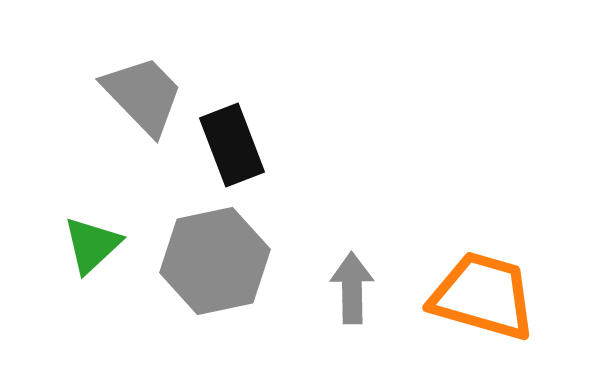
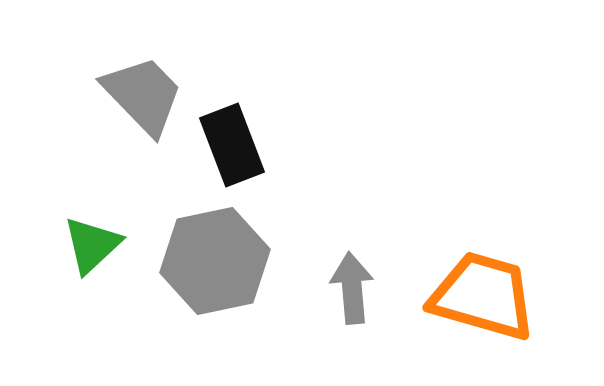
gray arrow: rotated 4 degrees counterclockwise
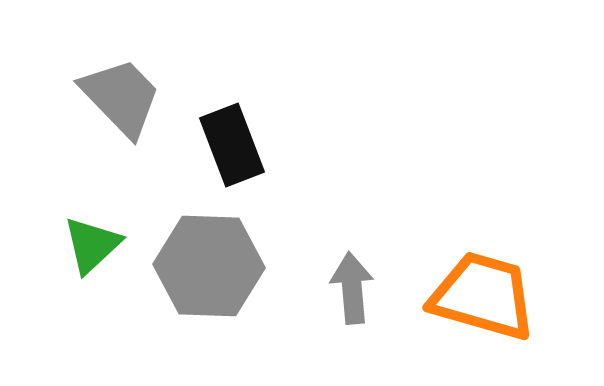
gray trapezoid: moved 22 px left, 2 px down
gray hexagon: moved 6 px left, 5 px down; rotated 14 degrees clockwise
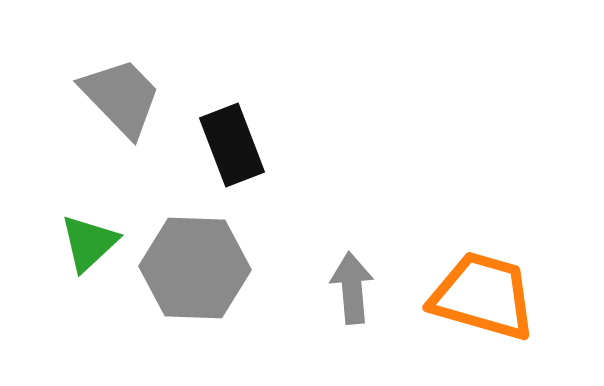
green triangle: moved 3 px left, 2 px up
gray hexagon: moved 14 px left, 2 px down
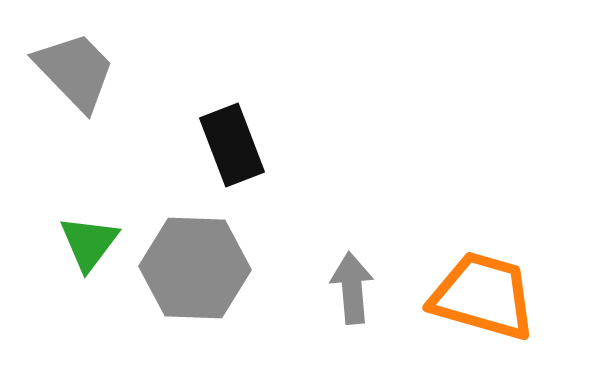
gray trapezoid: moved 46 px left, 26 px up
green triangle: rotated 10 degrees counterclockwise
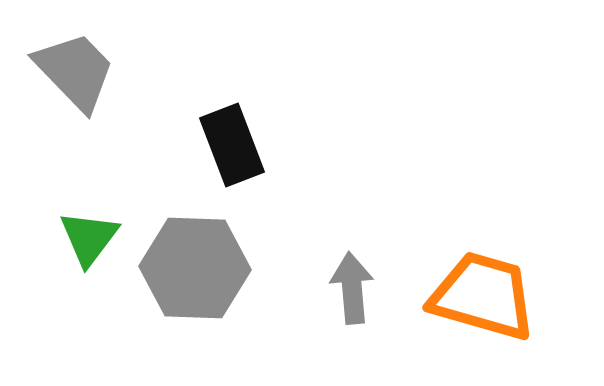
green triangle: moved 5 px up
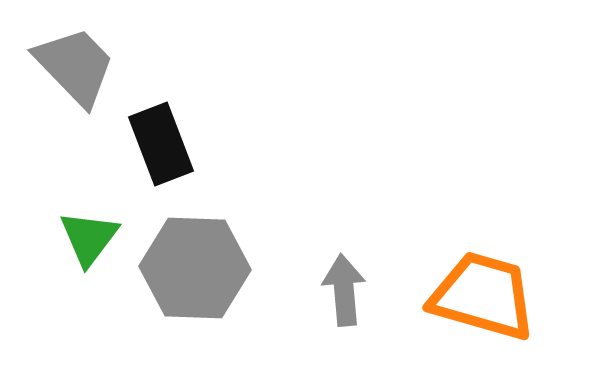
gray trapezoid: moved 5 px up
black rectangle: moved 71 px left, 1 px up
gray arrow: moved 8 px left, 2 px down
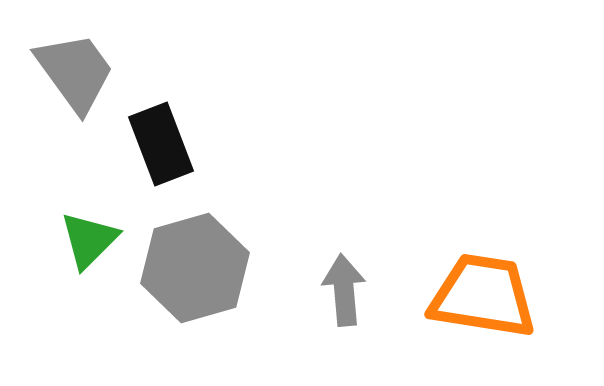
gray trapezoid: moved 6 px down; rotated 8 degrees clockwise
green triangle: moved 2 px down; rotated 8 degrees clockwise
gray hexagon: rotated 18 degrees counterclockwise
orange trapezoid: rotated 7 degrees counterclockwise
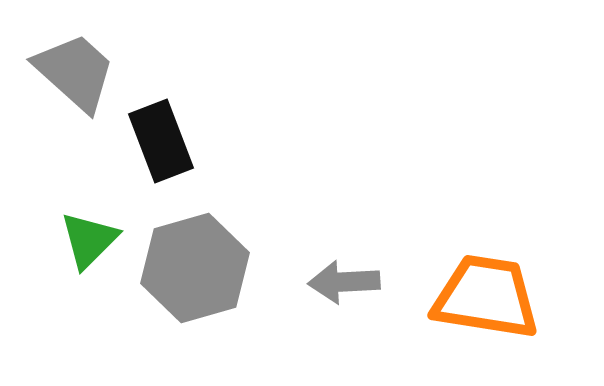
gray trapezoid: rotated 12 degrees counterclockwise
black rectangle: moved 3 px up
gray arrow: moved 8 px up; rotated 88 degrees counterclockwise
orange trapezoid: moved 3 px right, 1 px down
